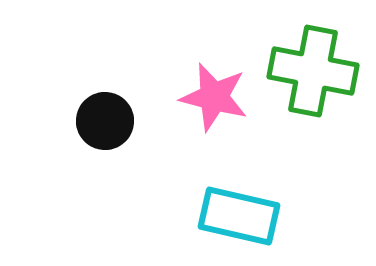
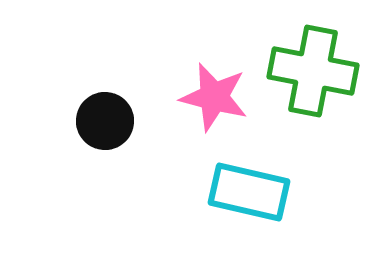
cyan rectangle: moved 10 px right, 24 px up
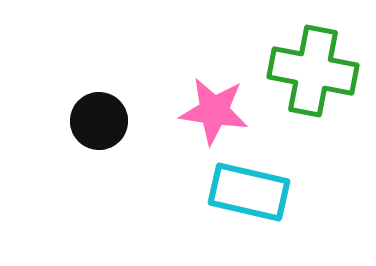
pink star: moved 14 px down; rotated 6 degrees counterclockwise
black circle: moved 6 px left
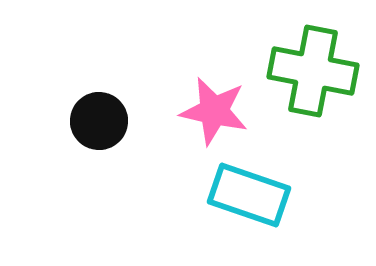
pink star: rotated 4 degrees clockwise
cyan rectangle: moved 3 px down; rotated 6 degrees clockwise
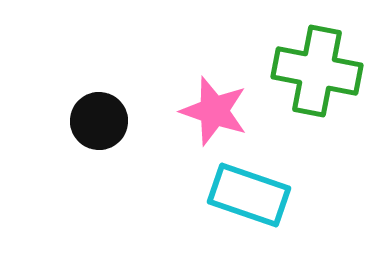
green cross: moved 4 px right
pink star: rotated 6 degrees clockwise
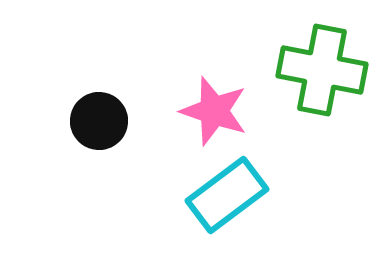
green cross: moved 5 px right, 1 px up
cyan rectangle: moved 22 px left; rotated 56 degrees counterclockwise
